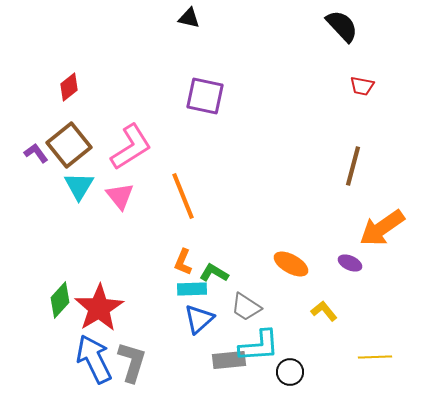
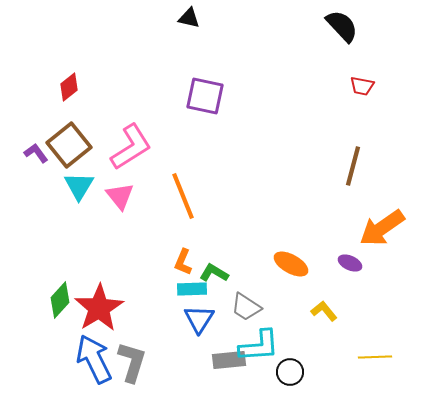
blue triangle: rotated 16 degrees counterclockwise
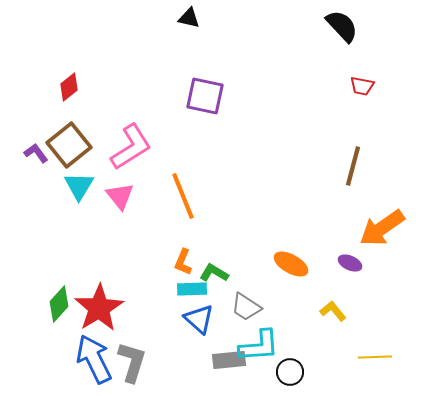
green diamond: moved 1 px left, 4 px down
yellow L-shape: moved 9 px right
blue triangle: rotated 20 degrees counterclockwise
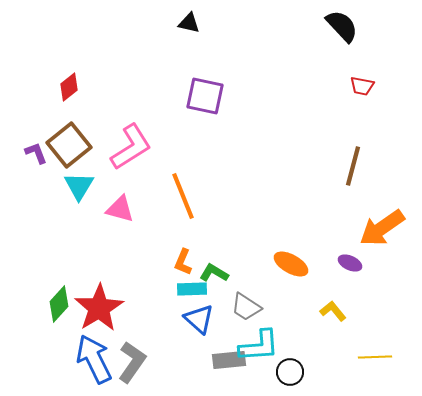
black triangle: moved 5 px down
purple L-shape: rotated 15 degrees clockwise
pink triangle: moved 13 px down; rotated 36 degrees counterclockwise
gray L-shape: rotated 18 degrees clockwise
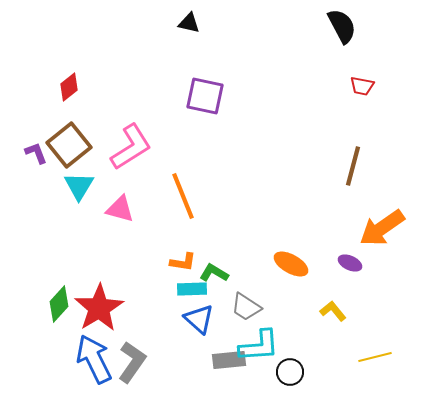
black semicircle: rotated 15 degrees clockwise
orange L-shape: rotated 104 degrees counterclockwise
yellow line: rotated 12 degrees counterclockwise
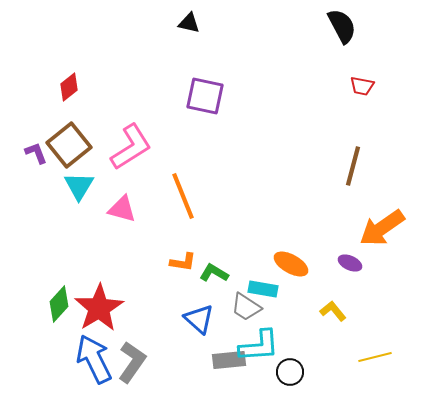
pink triangle: moved 2 px right
cyan rectangle: moved 71 px right; rotated 12 degrees clockwise
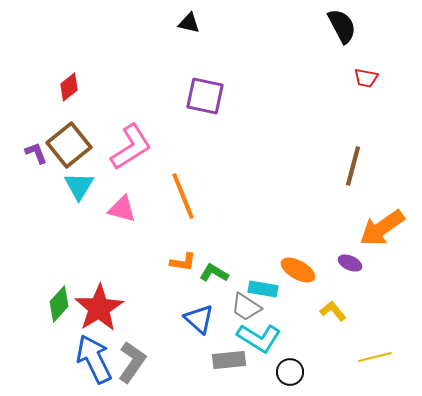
red trapezoid: moved 4 px right, 8 px up
orange ellipse: moved 7 px right, 6 px down
cyan L-shape: moved 8 px up; rotated 36 degrees clockwise
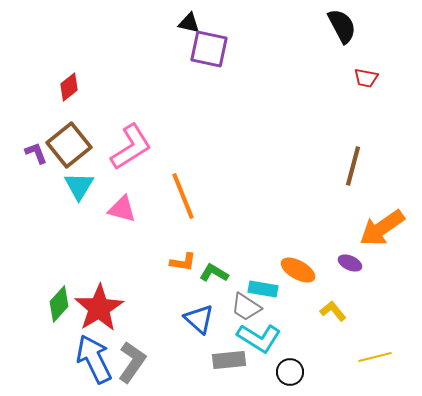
purple square: moved 4 px right, 47 px up
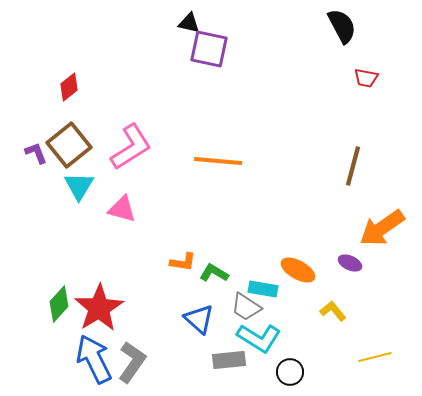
orange line: moved 35 px right, 35 px up; rotated 63 degrees counterclockwise
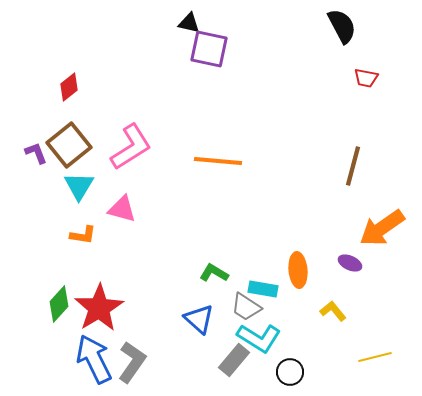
orange L-shape: moved 100 px left, 27 px up
orange ellipse: rotated 56 degrees clockwise
gray rectangle: moved 5 px right; rotated 44 degrees counterclockwise
